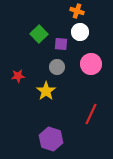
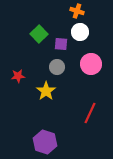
red line: moved 1 px left, 1 px up
purple hexagon: moved 6 px left, 3 px down
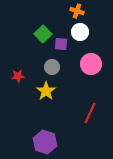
green square: moved 4 px right
gray circle: moved 5 px left
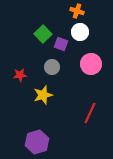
purple square: rotated 16 degrees clockwise
red star: moved 2 px right, 1 px up
yellow star: moved 3 px left, 4 px down; rotated 18 degrees clockwise
purple hexagon: moved 8 px left; rotated 25 degrees clockwise
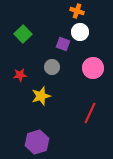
green square: moved 20 px left
purple square: moved 2 px right
pink circle: moved 2 px right, 4 px down
yellow star: moved 2 px left, 1 px down
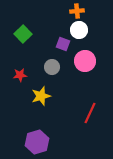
orange cross: rotated 24 degrees counterclockwise
white circle: moved 1 px left, 2 px up
pink circle: moved 8 px left, 7 px up
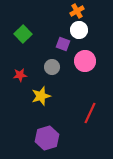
orange cross: rotated 24 degrees counterclockwise
purple hexagon: moved 10 px right, 4 px up
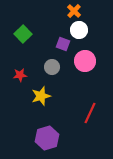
orange cross: moved 3 px left; rotated 16 degrees counterclockwise
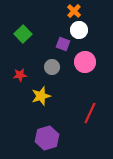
pink circle: moved 1 px down
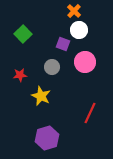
yellow star: rotated 30 degrees counterclockwise
